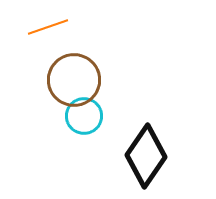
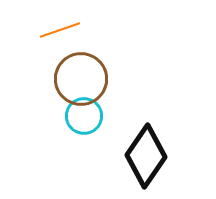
orange line: moved 12 px right, 3 px down
brown circle: moved 7 px right, 1 px up
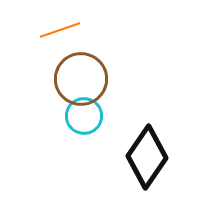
black diamond: moved 1 px right, 1 px down
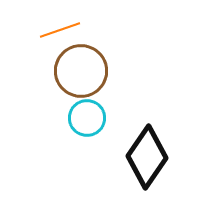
brown circle: moved 8 px up
cyan circle: moved 3 px right, 2 px down
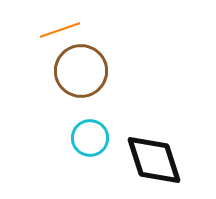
cyan circle: moved 3 px right, 20 px down
black diamond: moved 7 px right, 3 px down; rotated 52 degrees counterclockwise
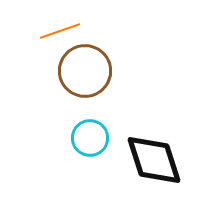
orange line: moved 1 px down
brown circle: moved 4 px right
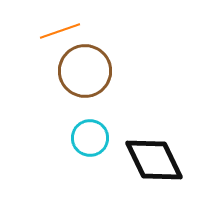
black diamond: rotated 8 degrees counterclockwise
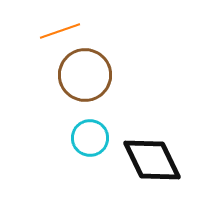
brown circle: moved 4 px down
black diamond: moved 2 px left
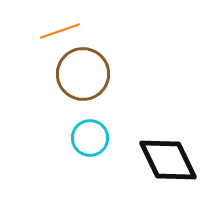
brown circle: moved 2 px left, 1 px up
black diamond: moved 16 px right
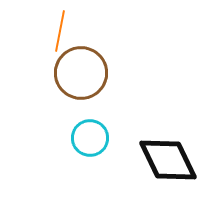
orange line: rotated 60 degrees counterclockwise
brown circle: moved 2 px left, 1 px up
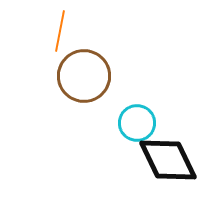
brown circle: moved 3 px right, 3 px down
cyan circle: moved 47 px right, 15 px up
